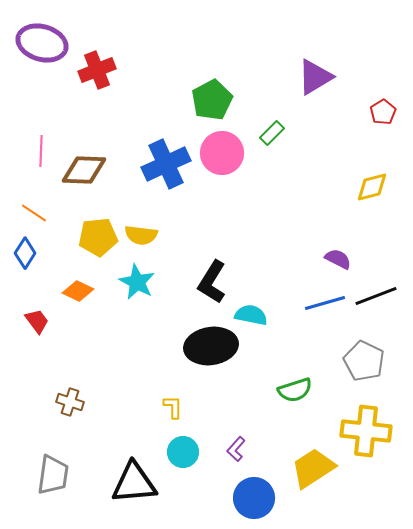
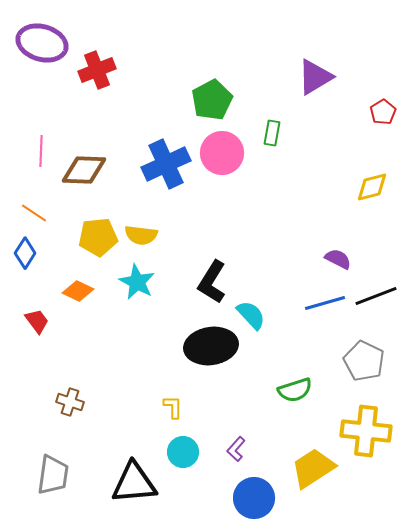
green rectangle: rotated 35 degrees counterclockwise
cyan semicircle: rotated 36 degrees clockwise
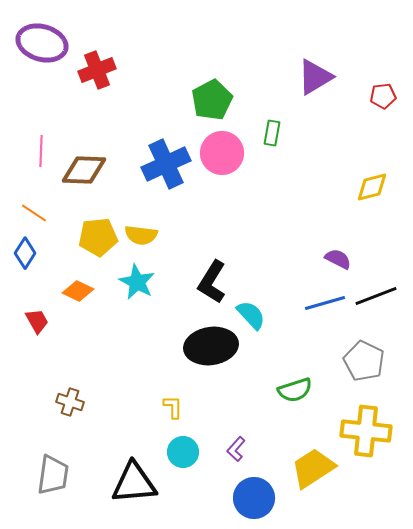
red pentagon: moved 16 px up; rotated 25 degrees clockwise
red trapezoid: rotated 8 degrees clockwise
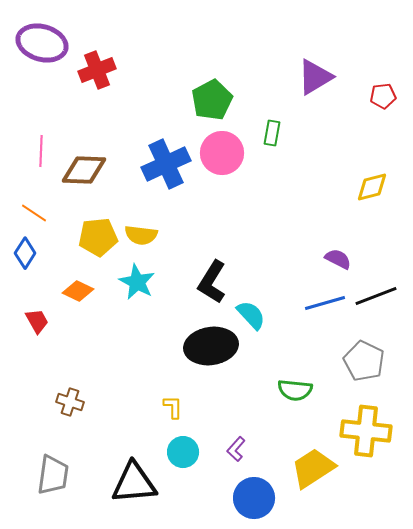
green semicircle: rotated 24 degrees clockwise
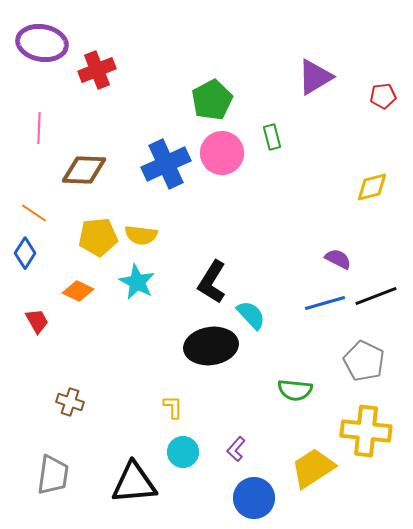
purple ellipse: rotated 6 degrees counterclockwise
green rectangle: moved 4 px down; rotated 25 degrees counterclockwise
pink line: moved 2 px left, 23 px up
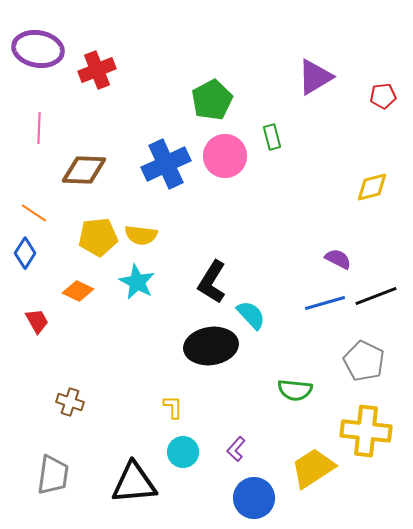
purple ellipse: moved 4 px left, 6 px down
pink circle: moved 3 px right, 3 px down
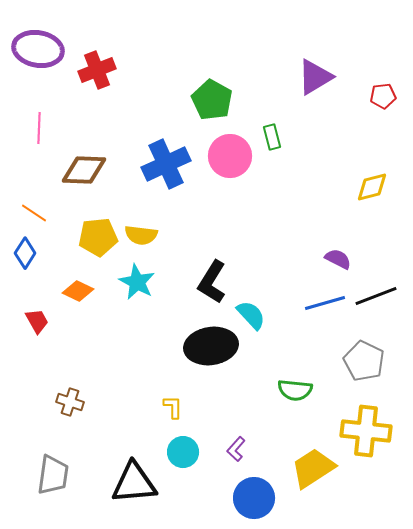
green pentagon: rotated 15 degrees counterclockwise
pink circle: moved 5 px right
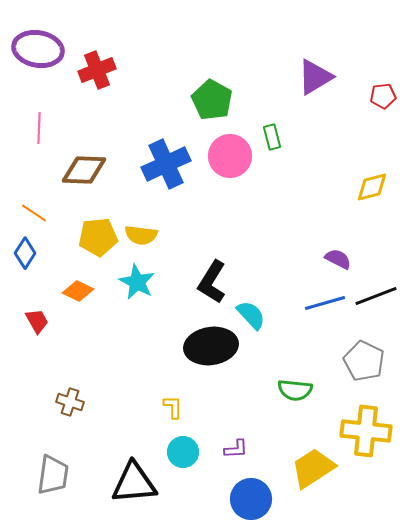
purple L-shape: rotated 135 degrees counterclockwise
blue circle: moved 3 px left, 1 px down
